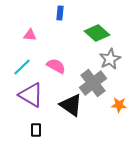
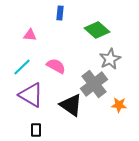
green diamond: moved 3 px up
gray cross: moved 1 px right, 1 px down
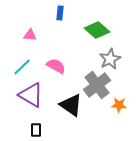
gray cross: moved 3 px right, 1 px down
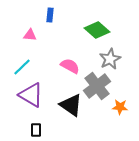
blue rectangle: moved 10 px left, 2 px down
pink semicircle: moved 14 px right
gray cross: moved 1 px down
orange star: moved 1 px right, 2 px down
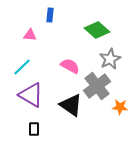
black rectangle: moved 2 px left, 1 px up
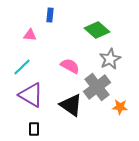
gray cross: moved 1 px down
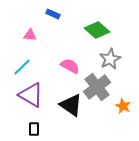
blue rectangle: moved 3 px right, 1 px up; rotated 72 degrees counterclockwise
orange star: moved 3 px right, 1 px up; rotated 21 degrees clockwise
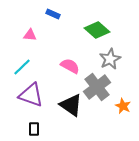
purple triangle: rotated 12 degrees counterclockwise
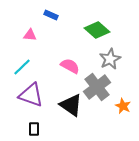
blue rectangle: moved 2 px left, 1 px down
